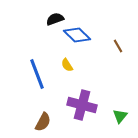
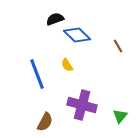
brown semicircle: moved 2 px right
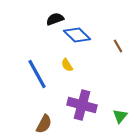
blue line: rotated 8 degrees counterclockwise
brown semicircle: moved 1 px left, 2 px down
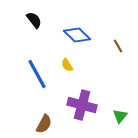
black semicircle: moved 21 px left, 1 px down; rotated 72 degrees clockwise
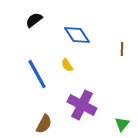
black semicircle: rotated 90 degrees counterclockwise
blue diamond: rotated 12 degrees clockwise
brown line: moved 4 px right, 3 px down; rotated 32 degrees clockwise
purple cross: rotated 12 degrees clockwise
green triangle: moved 2 px right, 8 px down
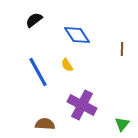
blue line: moved 1 px right, 2 px up
brown semicircle: moved 1 px right; rotated 114 degrees counterclockwise
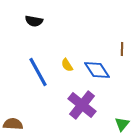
black semicircle: moved 1 px down; rotated 132 degrees counterclockwise
blue diamond: moved 20 px right, 35 px down
purple cross: rotated 12 degrees clockwise
brown semicircle: moved 32 px left
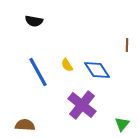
brown line: moved 5 px right, 4 px up
brown semicircle: moved 12 px right, 1 px down
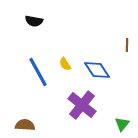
yellow semicircle: moved 2 px left, 1 px up
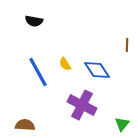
purple cross: rotated 12 degrees counterclockwise
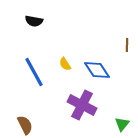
blue line: moved 4 px left
brown semicircle: rotated 60 degrees clockwise
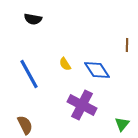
black semicircle: moved 1 px left, 2 px up
blue line: moved 5 px left, 2 px down
